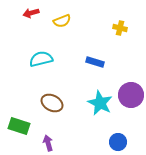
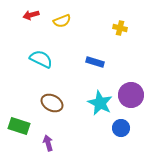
red arrow: moved 2 px down
cyan semicircle: rotated 40 degrees clockwise
blue circle: moved 3 px right, 14 px up
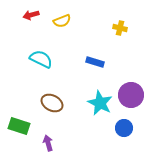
blue circle: moved 3 px right
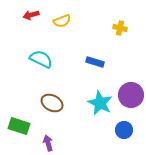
blue circle: moved 2 px down
